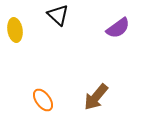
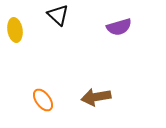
purple semicircle: moved 1 px right, 1 px up; rotated 20 degrees clockwise
brown arrow: rotated 40 degrees clockwise
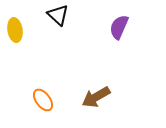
purple semicircle: rotated 130 degrees clockwise
brown arrow: rotated 20 degrees counterclockwise
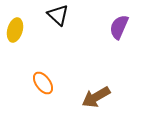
yellow ellipse: rotated 25 degrees clockwise
orange ellipse: moved 17 px up
